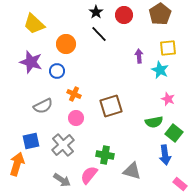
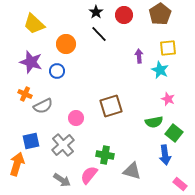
orange cross: moved 49 px left
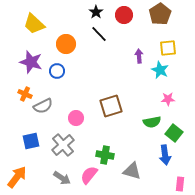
pink star: rotated 24 degrees counterclockwise
green semicircle: moved 2 px left
orange arrow: moved 13 px down; rotated 20 degrees clockwise
gray arrow: moved 2 px up
pink rectangle: rotated 56 degrees clockwise
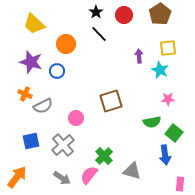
brown square: moved 5 px up
green cross: moved 1 px left, 1 px down; rotated 36 degrees clockwise
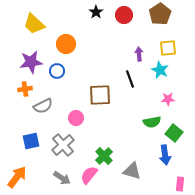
black line: moved 31 px right, 45 px down; rotated 24 degrees clockwise
purple arrow: moved 2 px up
purple star: rotated 25 degrees counterclockwise
orange cross: moved 5 px up; rotated 32 degrees counterclockwise
brown square: moved 11 px left, 6 px up; rotated 15 degrees clockwise
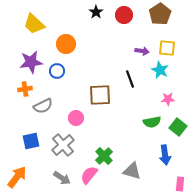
yellow square: moved 1 px left; rotated 12 degrees clockwise
purple arrow: moved 3 px right, 3 px up; rotated 104 degrees clockwise
green square: moved 4 px right, 6 px up
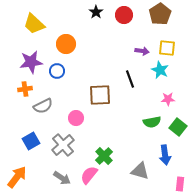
blue square: rotated 18 degrees counterclockwise
gray triangle: moved 8 px right
